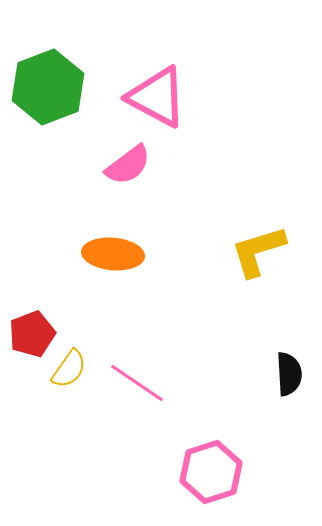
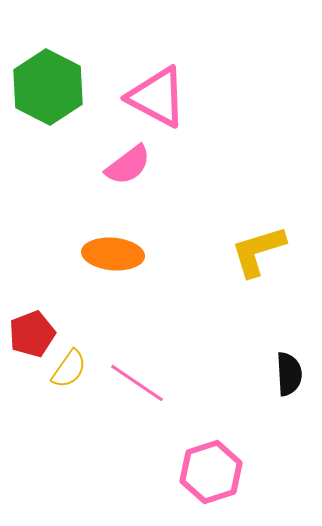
green hexagon: rotated 12 degrees counterclockwise
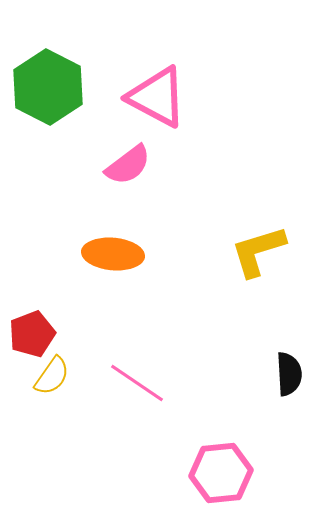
yellow semicircle: moved 17 px left, 7 px down
pink hexagon: moved 10 px right, 1 px down; rotated 12 degrees clockwise
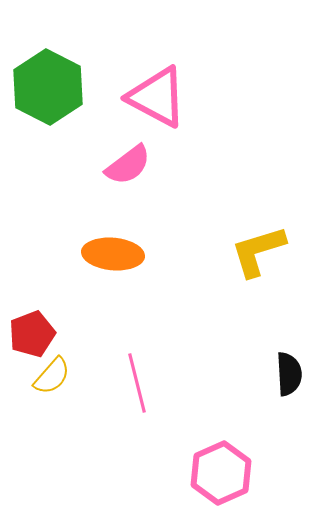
yellow semicircle: rotated 6 degrees clockwise
pink line: rotated 42 degrees clockwise
pink hexagon: rotated 18 degrees counterclockwise
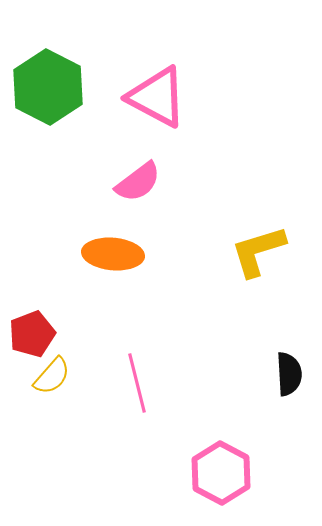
pink semicircle: moved 10 px right, 17 px down
pink hexagon: rotated 8 degrees counterclockwise
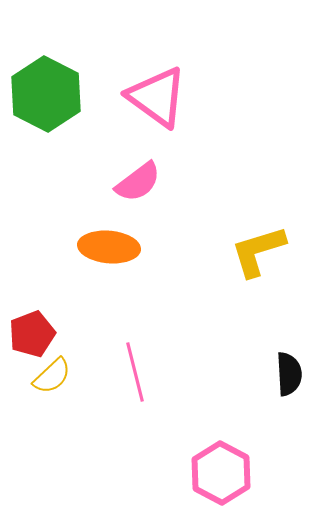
green hexagon: moved 2 px left, 7 px down
pink triangle: rotated 8 degrees clockwise
orange ellipse: moved 4 px left, 7 px up
yellow semicircle: rotated 6 degrees clockwise
pink line: moved 2 px left, 11 px up
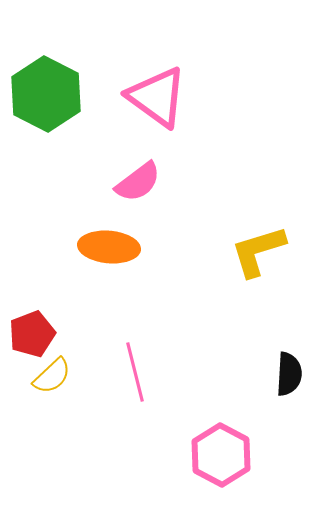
black semicircle: rotated 6 degrees clockwise
pink hexagon: moved 18 px up
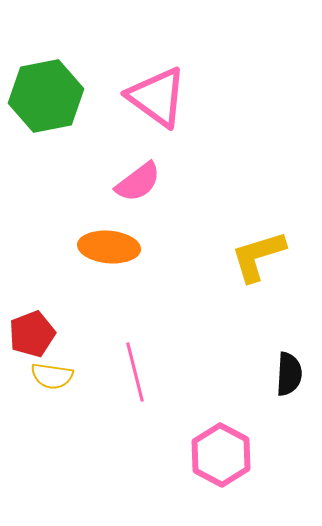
green hexagon: moved 2 px down; rotated 22 degrees clockwise
yellow L-shape: moved 5 px down
yellow semicircle: rotated 51 degrees clockwise
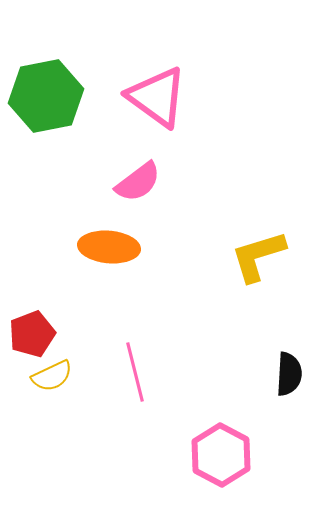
yellow semicircle: rotated 33 degrees counterclockwise
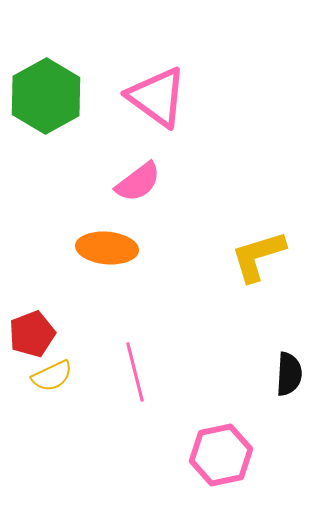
green hexagon: rotated 18 degrees counterclockwise
orange ellipse: moved 2 px left, 1 px down
pink hexagon: rotated 20 degrees clockwise
